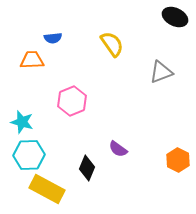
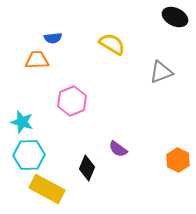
yellow semicircle: rotated 24 degrees counterclockwise
orange trapezoid: moved 5 px right
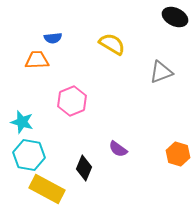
cyan hexagon: rotated 12 degrees clockwise
orange hexagon: moved 6 px up; rotated 10 degrees counterclockwise
black diamond: moved 3 px left
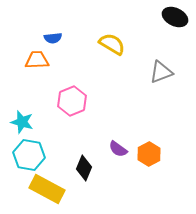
orange hexagon: moved 29 px left; rotated 15 degrees clockwise
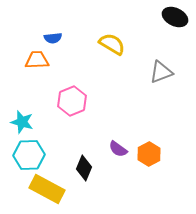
cyan hexagon: rotated 12 degrees counterclockwise
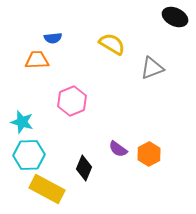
gray triangle: moved 9 px left, 4 px up
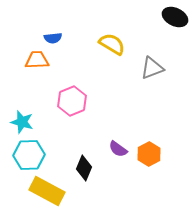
yellow rectangle: moved 2 px down
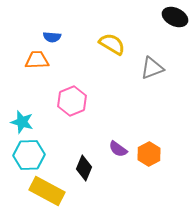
blue semicircle: moved 1 px left, 1 px up; rotated 12 degrees clockwise
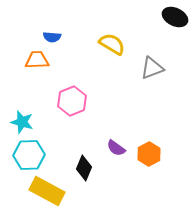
purple semicircle: moved 2 px left, 1 px up
